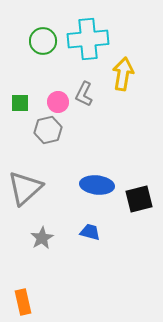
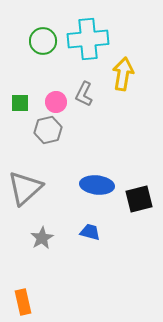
pink circle: moved 2 px left
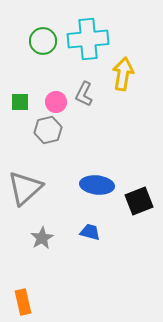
green square: moved 1 px up
black square: moved 2 px down; rotated 8 degrees counterclockwise
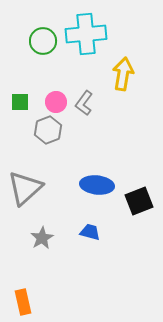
cyan cross: moved 2 px left, 5 px up
gray L-shape: moved 9 px down; rotated 10 degrees clockwise
gray hexagon: rotated 8 degrees counterclockwise
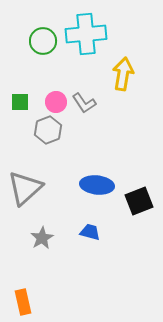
gray L-shape: rotated 70 degrees counterclockwise
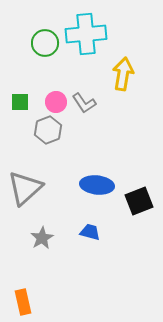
green circle: moved 2 px right, 2 px down
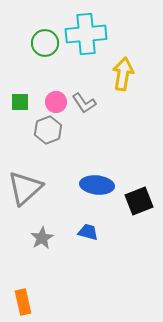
blue trapezoid: moved 2 px left
